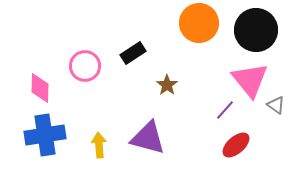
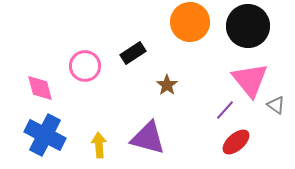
orange circle: moved 9 px left, 1 px up
black circle: moved 8 px left, 4 px up
pink diamond: rotated 16 degrees counterclockwise
blue cross: rotated 36 degrees clockwise
red ellipse: moved 3 px up
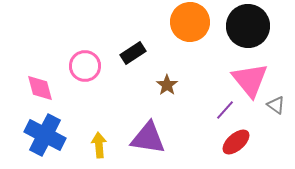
purple triangle: rotated 6 degrees counterclockwise
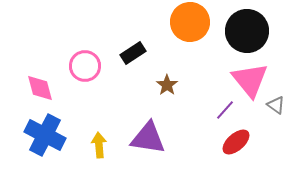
black circle: moved 1 px left, 5 px down
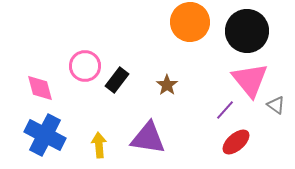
black rectangle: moved 16 px left, 27 px down; rotated 20 degrees counterclockwise
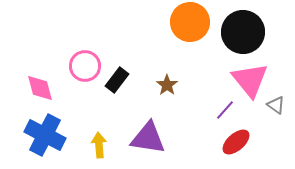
black circle: moved 4 px left, 1 px down
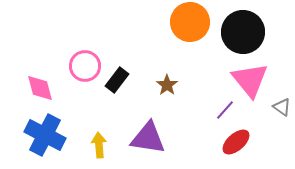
gray triangle: moved 6 px right, 2 px down
